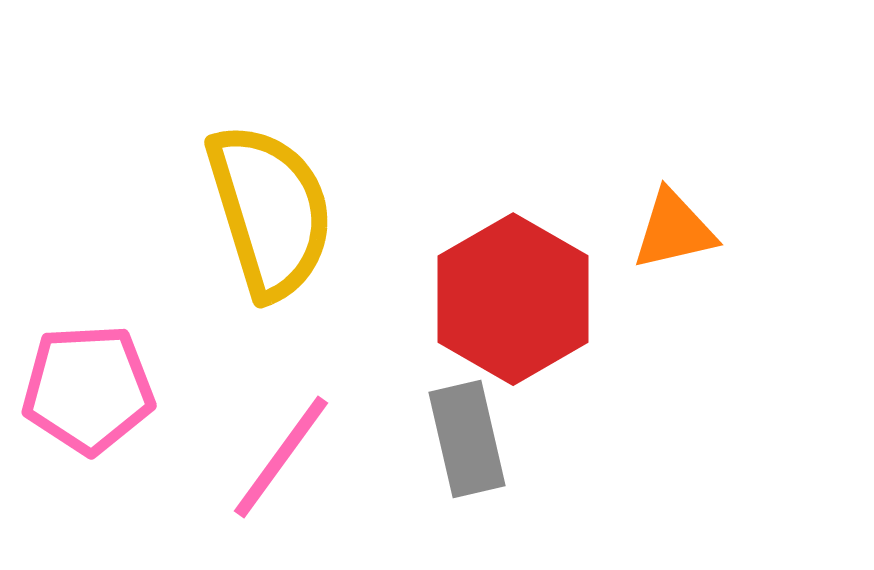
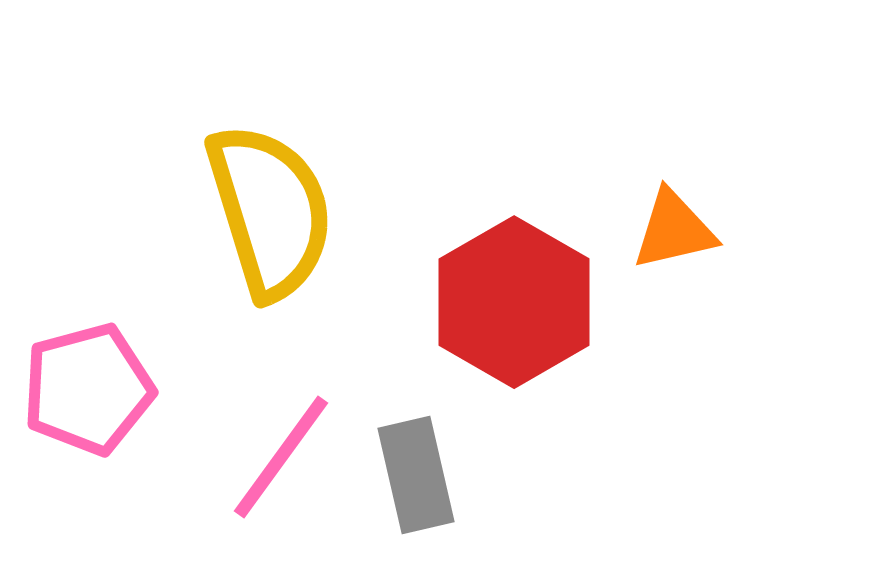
red hexagon: moved 1 px right, 3 px down
pink pentagon: rotated 12 degrees counterclockwise
gray rectangle: moved 51 px left, 36 px down
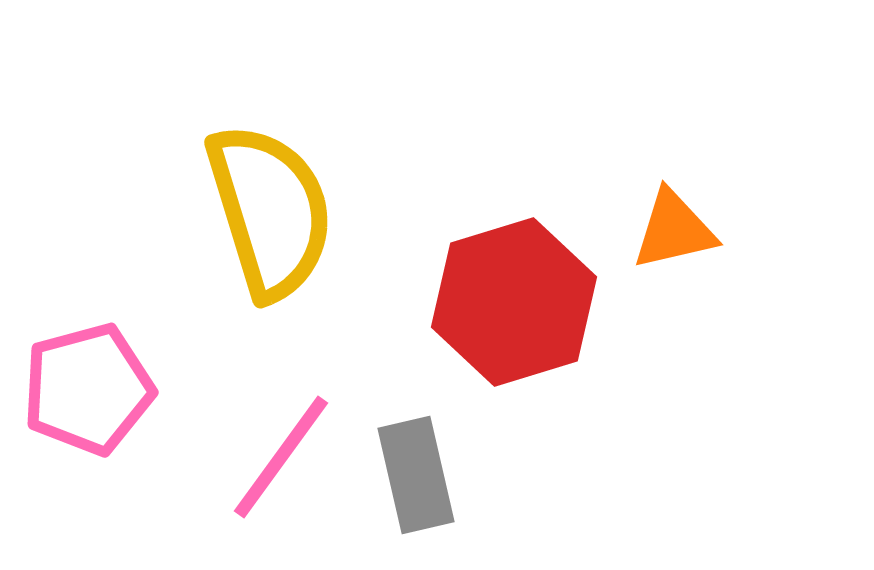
red hexagon: rotated 13 degrees clockwise
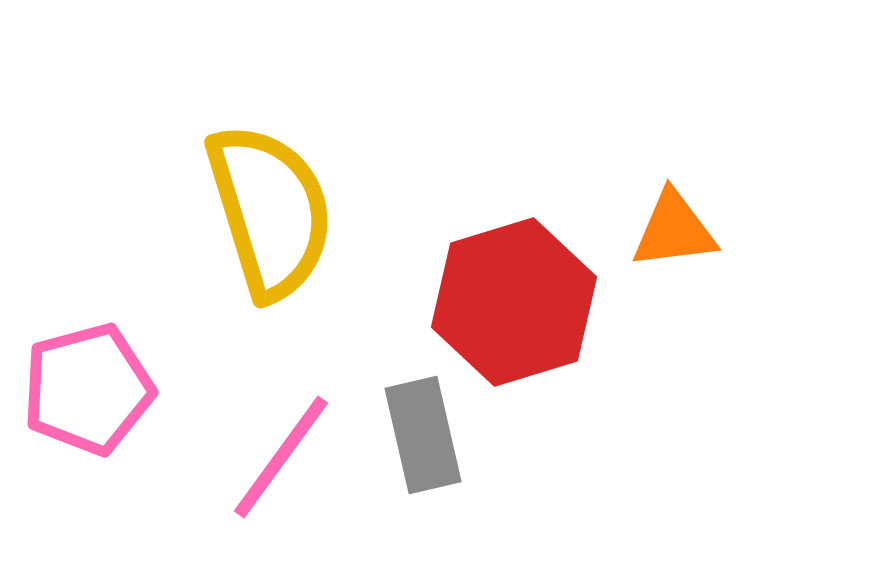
orange triangle: rotated 6 degrees clockwise
gray rectangle: moved 7 px right, 40 px up
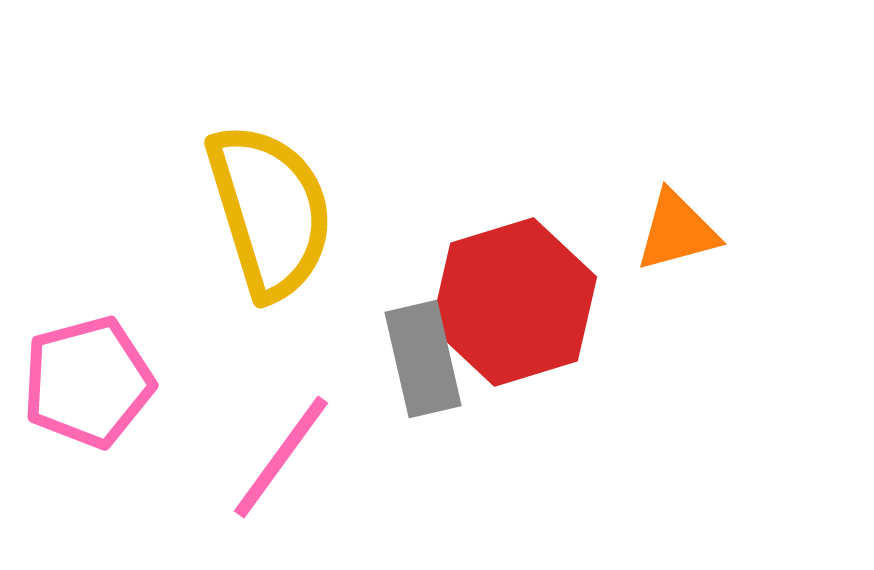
orange triangle: moved 3 px right, 1 px down; rotated 8 degrees counterclockwise
pink pentagon: moved 7 px up
gray rectangle: moved 76 px up
